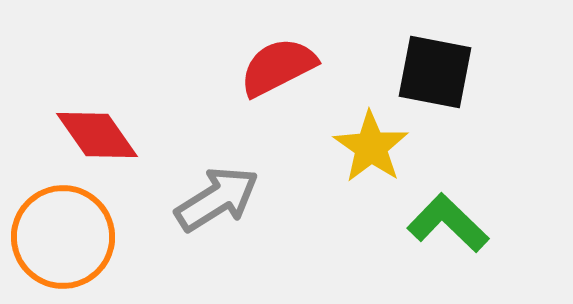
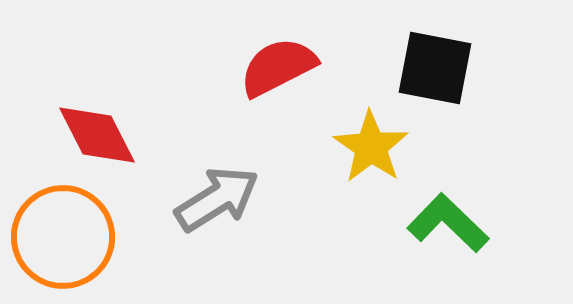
black square: moved 4 px up
red diamond: rotated 8 degrees clockwise
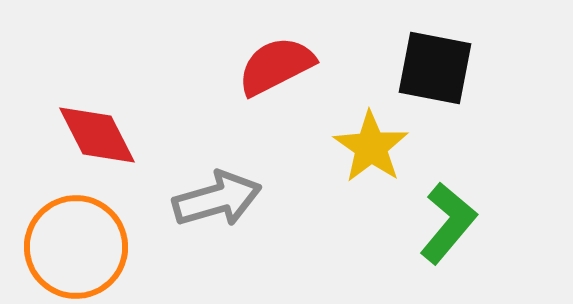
red semicircle: moved 2 px left, 1 px up
gray arrow: rotated 16 degrees clockwise
green L-shape: rotated 86 degrees clockwise
orange circle: moved 13 px right, 10 px down
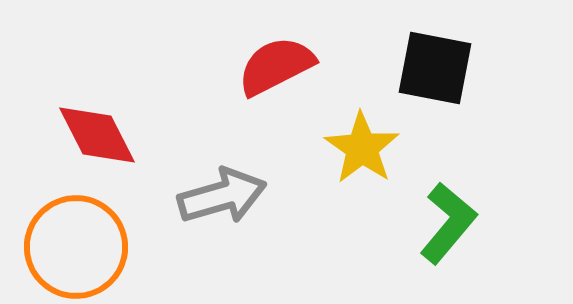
yellow star: moved 9 px left, 1 px down
gray arrow: moved 5 px right, 3 px up
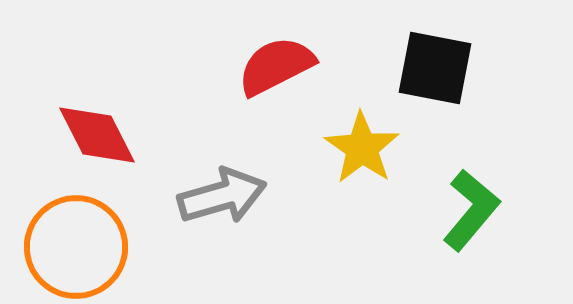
green L-shape: moved 23 px right, 13 px up
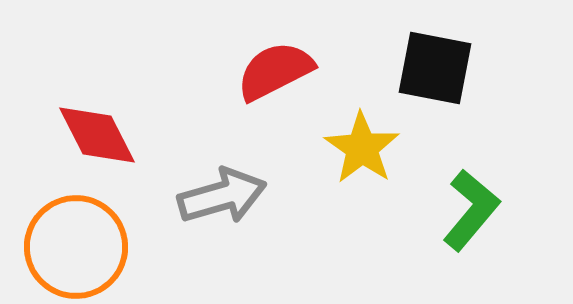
red semicircle: moved 1 px left, 5 px down
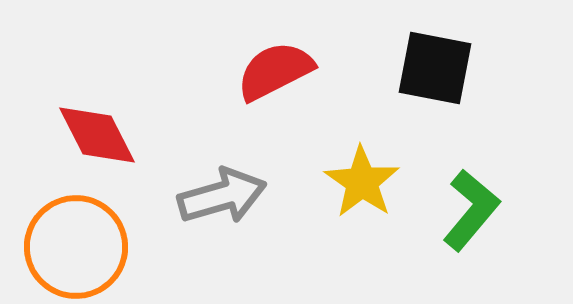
yellow star: moved 34 px down
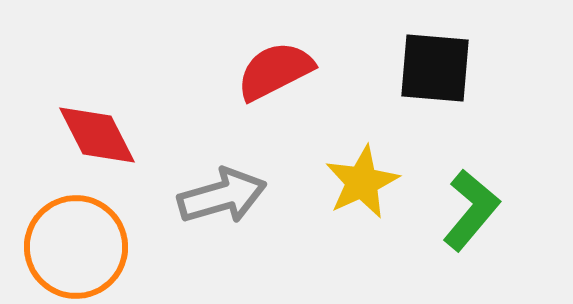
black square: rotated 6 degrees counterclockwise
yellow star: rotated 12 degrees clockwise
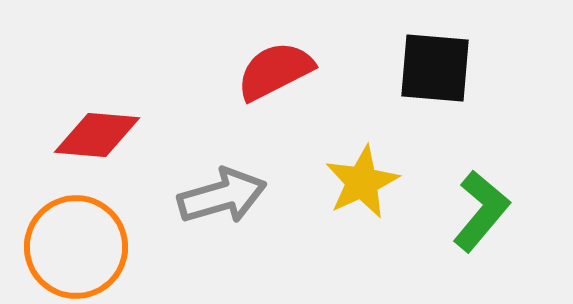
red diamond: rotated 58 degrees counterclockwise
green L-shape: moved 10 px right, 1 px down
